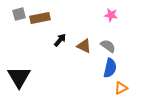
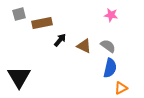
brown rectangle: moved 2 px right, 5 px down
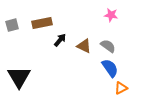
gray square: moved 7 px left, 11 px down
blue semicircle: rotated 48 degrees counterclockwise
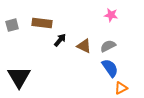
brown rectangle: rotated 18 degrees clockwise
gray semicircle: rotated 63 degrees counterclockwise
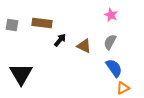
pink star: rotated 16 degrees clockwise
gray square: rotated 24 degrees clockwise
gray semicircle: moved 2 px right, 4 px up; rotated 35 degrees counterclockwise
blue semicircle: moved 4 px right
black triangle: moved 2 px right, 3 px up
orange triangle: moved 2 px right
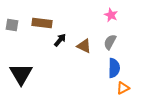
blue semicircle: rotated 36 degrees clockwise
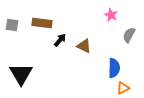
gray semicircle: moved 19 px right, 7 px up
